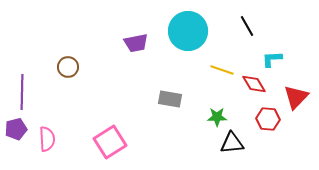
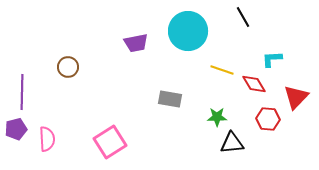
black line: moved 4 px left, 9 px up
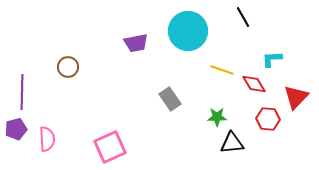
gray rectangle: rotated 45 degrees clockwise
pink square: moved 5 px down; rotated 8 degrees clockwise
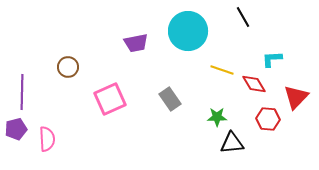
pink square: moved 48 px up
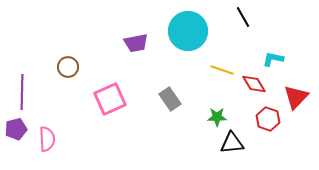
cyan L-shape: moved 1 px right; rotated 15 degrees clockwise
red hexagon: rotated 15 degrees clockwise
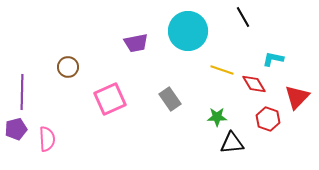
red triangle: moved 1 px right
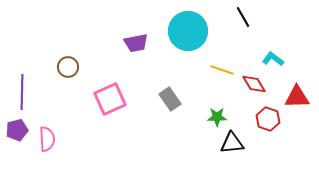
cyan L-shape: rotated 25 degrees clockwise
red triangle: rotated 44 degrees clockwise
purple pentagon: moved 1 px right, 1 px down
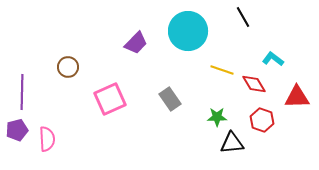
purple trapezoid: rotated 35 degrees counterclockwise
red hexagon: moved 6 px left, 1 px down
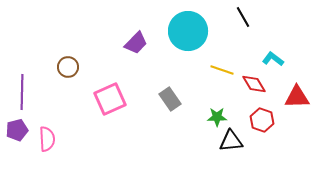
black triangle: moved 1 px left, 2 px up
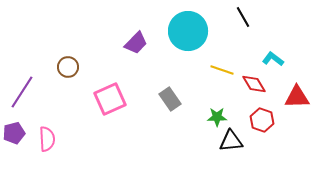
purple line: rotated 32 degrees clockwise
purple pentagon: moved 3 px left, 3 px down
